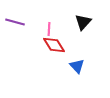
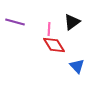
black triangle: moved 11 px left; rotated 12 degrees clockwise
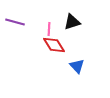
black triangle: rotated 18 degrees clockwise
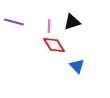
purple line: moved 1 px left
pink line: moved 3 px up
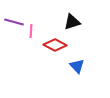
pink line: moved 18 px left, 5 px down
red diamond: moved 1 px right; rotated 30 degrees counterclockwise
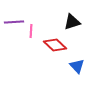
purple line: rotated 18 degrees counterclockwise
red diamond: rotated 15 degrees clockwise
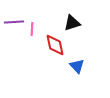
black triangle: moved 1 px down
pink line: moved 1 px right, 2 px up
red diamond: rotated 35 degrees clockwise
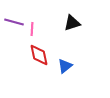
purple line: rotated 18 degrees clockwise
red diamond: moved 16 px left, 10 px down
blue triangle: moved 12 px left; rotated 35 degrees clockwise
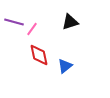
black triangle: moved 2 px left, 1 px up
pink line: rotated 32 degrees clockwise
